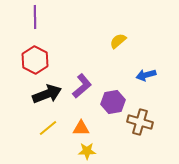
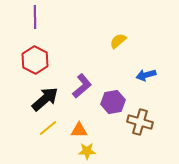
black arrow: moved 2 px left, 5 px down; rotated 20 degrees counterclockwise
orange triangle: moved 2 px left, 2 px down
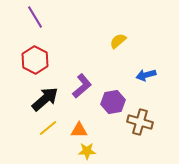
purple line: rotated 30 degrees counterclockwise
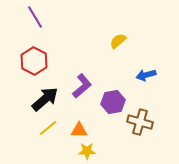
red hexagon: moved 1 px left, 1 px down
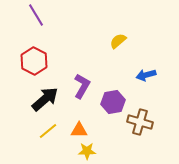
purple line: moved 1 px right, 2 px up
purple L-shape: rotated 20 degrees counterclockwise
yellow line: moved 3 px down
